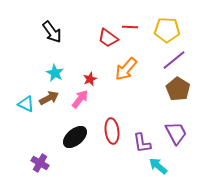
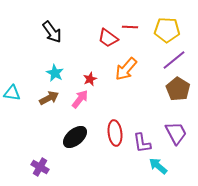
cyan triangle: moved 14 px left, 11 px up; rotated 18 degrees counterclockwise
red ellipse: moved 3 px right, 2 px down
purple cross: moved 4 px down
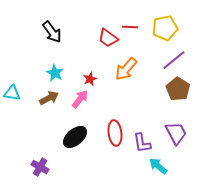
yellow pentagon: moved 2 px left, 2 px up; rotated 15 degrees counterclockwise
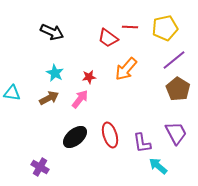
black arrow: rotated 30 degrees counterclockwise
red star: moved 1 px left, 2 px up; rotated 16 degrees clockwise
red ellipse: moved 5 px left, 2 px down; rotated 10 degrees counterclockwise
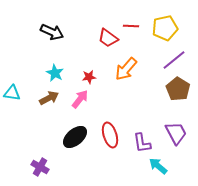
red line: moved 1 px right, 1 px up
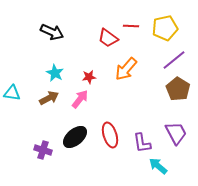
purple cross: moved 3 px right, 17 px up; rotated 12 degrees counterclockwise
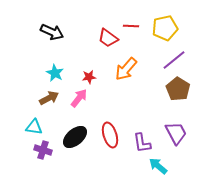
cyan triangle: moved 22 px right, 34 px down
pink arrow: moved 1 px left, 1 px up
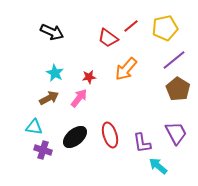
red line: rotated 42 degrees counterclockwise
